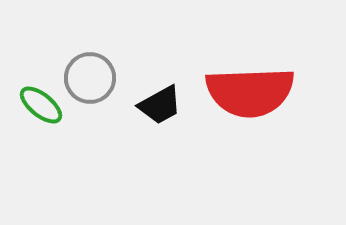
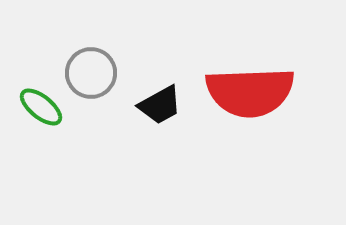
gray circle: moved 1 px right, 5 px up
green ellipse: moved 2 px down
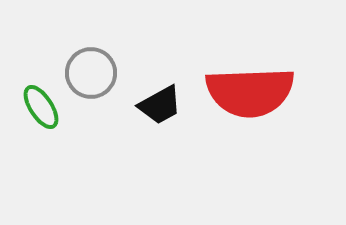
green ellipse: rotated 18 degrees clockwise
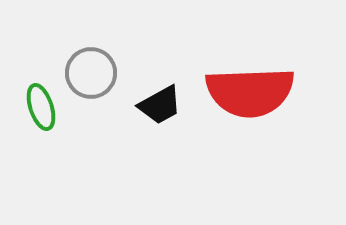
green ellipse: rotated 15 degrees clockwise
